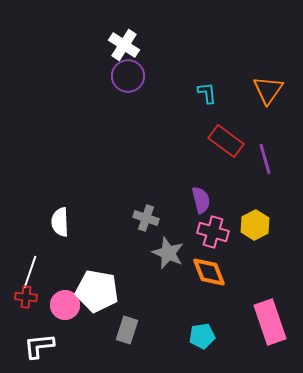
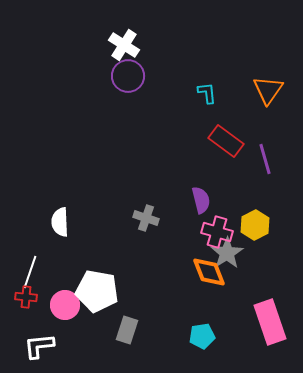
pink cross: moved 4 px right
gray star: moved 59 px right; rotated 16 degrees clockwise
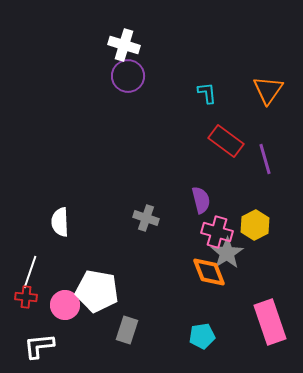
white cross: rotated 16 degrees counterclockwise
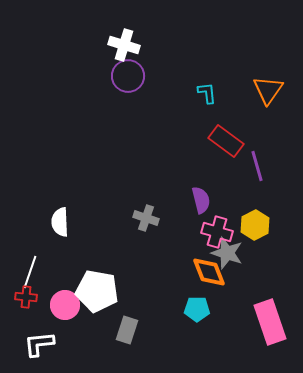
purple line: moved 8 px left, 7 px down
gray star: rotated 20 degrees counterclockwise
cyan pentagon: moved 5 px left, 27 px up; rotated 10 degrees clockwise
white L-shape: moved 2 px up
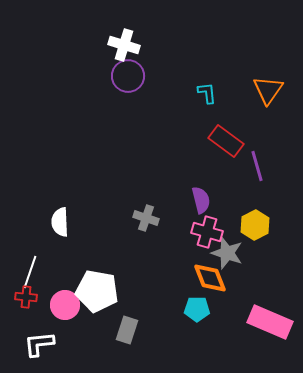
pink cross: moved 10 px left
orange diamond: moved 1 px right, 6 px down
pink rectangle: rotated 48 degrees counterclockwise
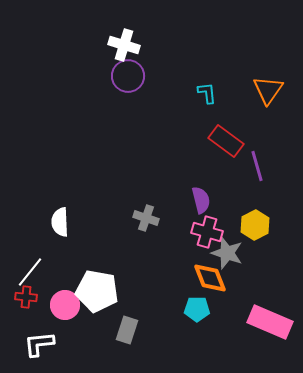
white line: rotated 20 degrees clockwise
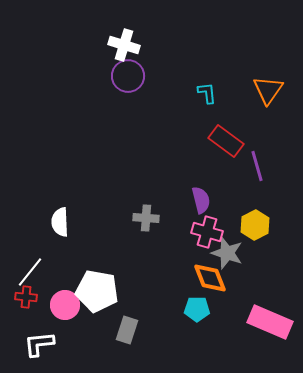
gray cross: rotated 15 degrees counterclockwise
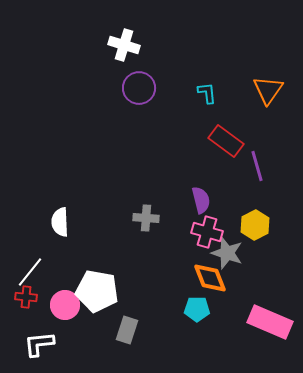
purple circle: moved 11 px right, 12 px down
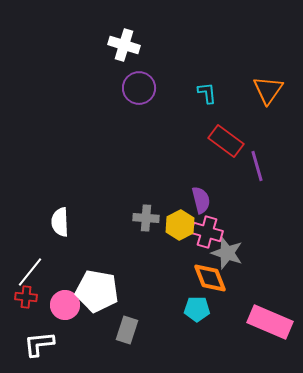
yellow hexagon: moved 75 px left
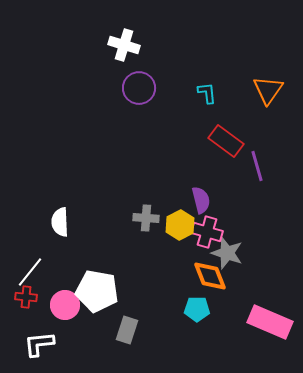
orange diamond: moved 2 px up
